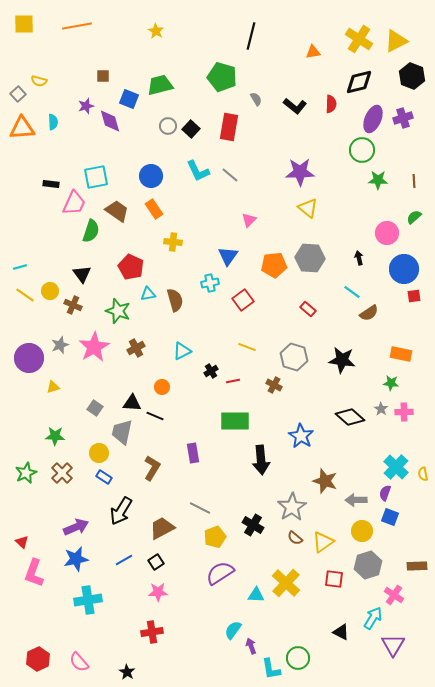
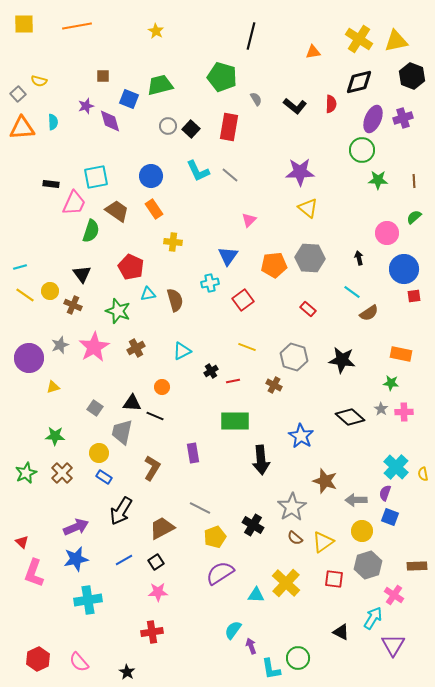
yellow triangle at (396, 41): rotated 15 degrees clockwise
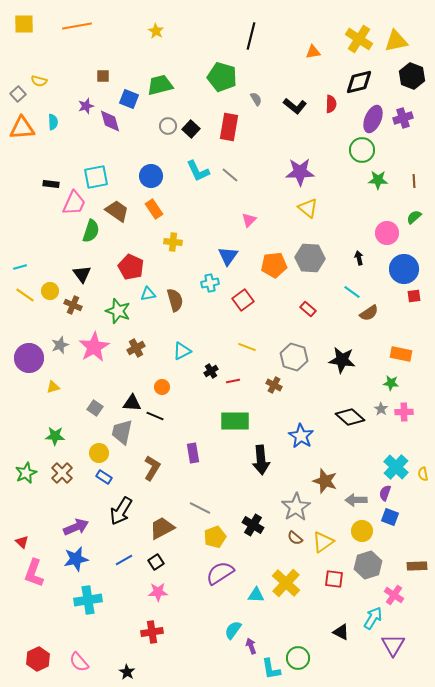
gray star at (292, 507): moved 4 px right
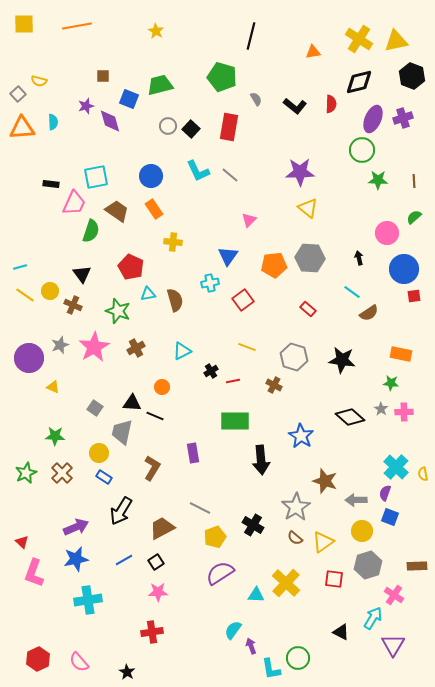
yellow triangle at (53, 387): rotated 40 degrees clockwise
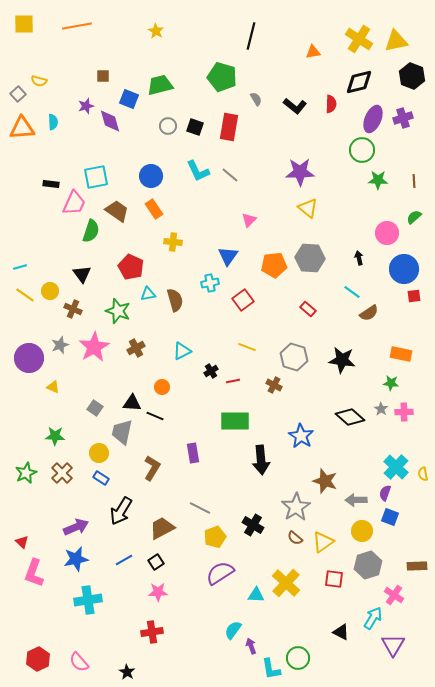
black square at (191, 129): moved 4 px right, 2 px up; rotated 24 degrees counterclockwise
brown cross at (73, 305): moved 4 px down
blue rectangle at (104, 477): moved 3 px left, 1 px down
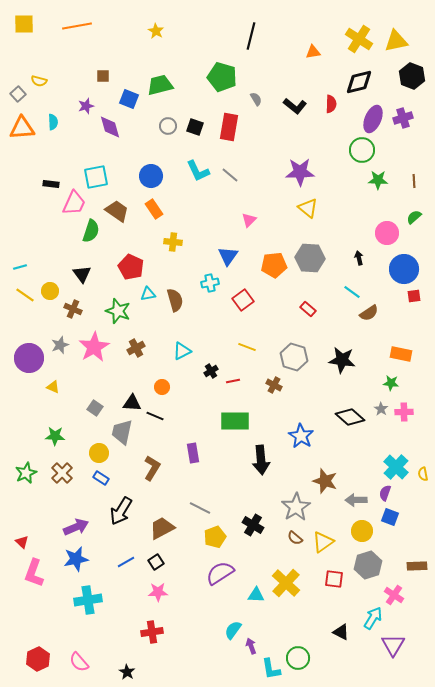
purple diamond at (110, 121): moved 6 px down
blue line at (124, 560): moved 2 px right, 2 px down
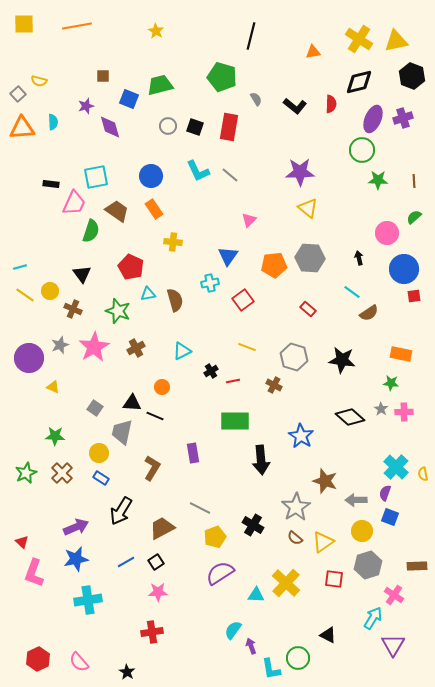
black triangle at (341, 632): moved 13 px left, 3 px down
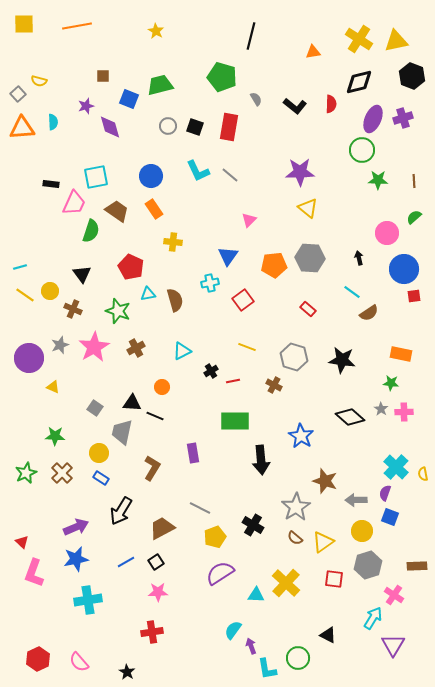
cyan L-shape at (271, 669): moved 4 px left
